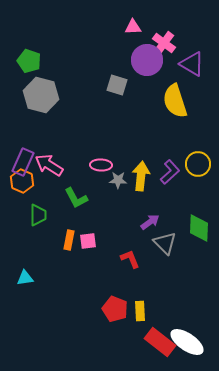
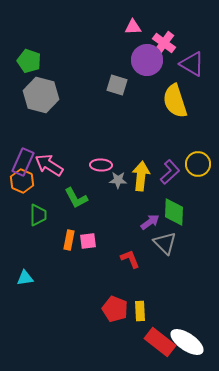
green diamond: moved 25 px left, 16 px up
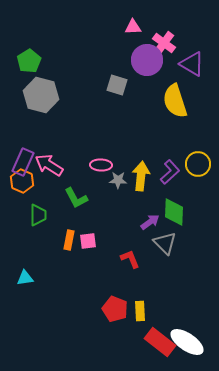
green pentagon: rotated 20 degrees clockwise
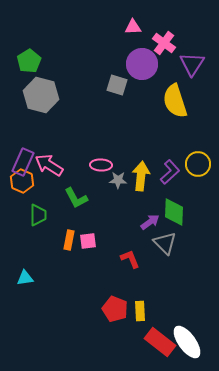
purple circle: moved 5 px left, 4 px down
purple triangle: rotated 32 degrees clockwise
white ellipse: rotated 20 degrees clockwise
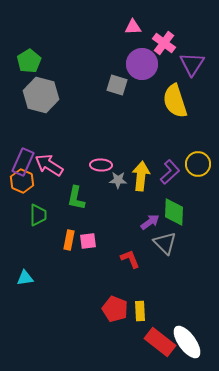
green L-shape: rotated 40 degrees clockwise
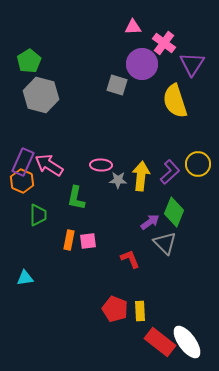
green diamond: rotated 20 degrees clockwise
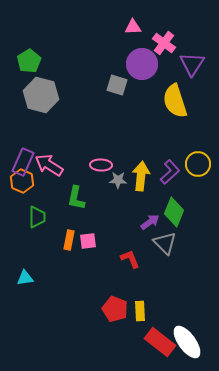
green trapezoid: moved 1 px left, 2 px down
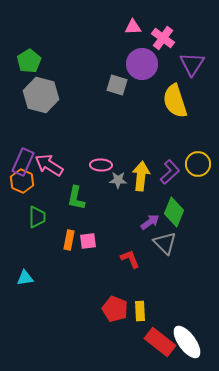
pink cross: moved 1 px left, 5 px up
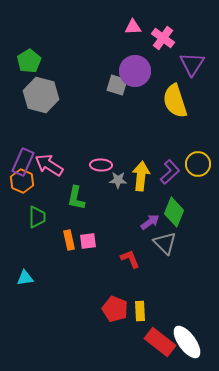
purple circle: moved 7 px left, 7 px down
orange rectangle: rotated 24 degrees counterclockwise
